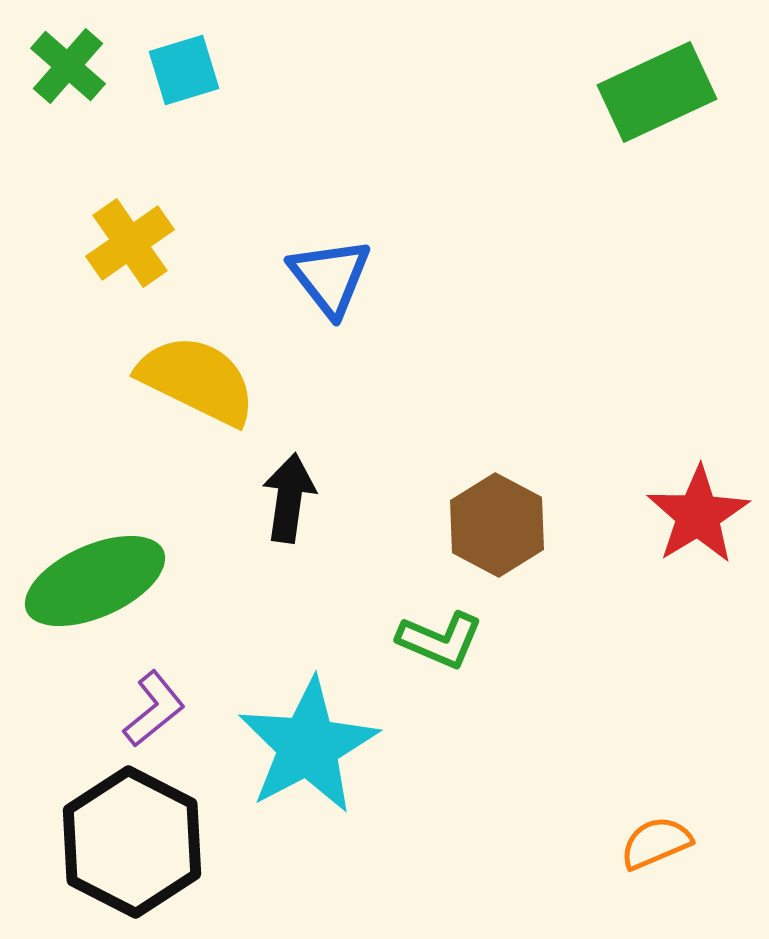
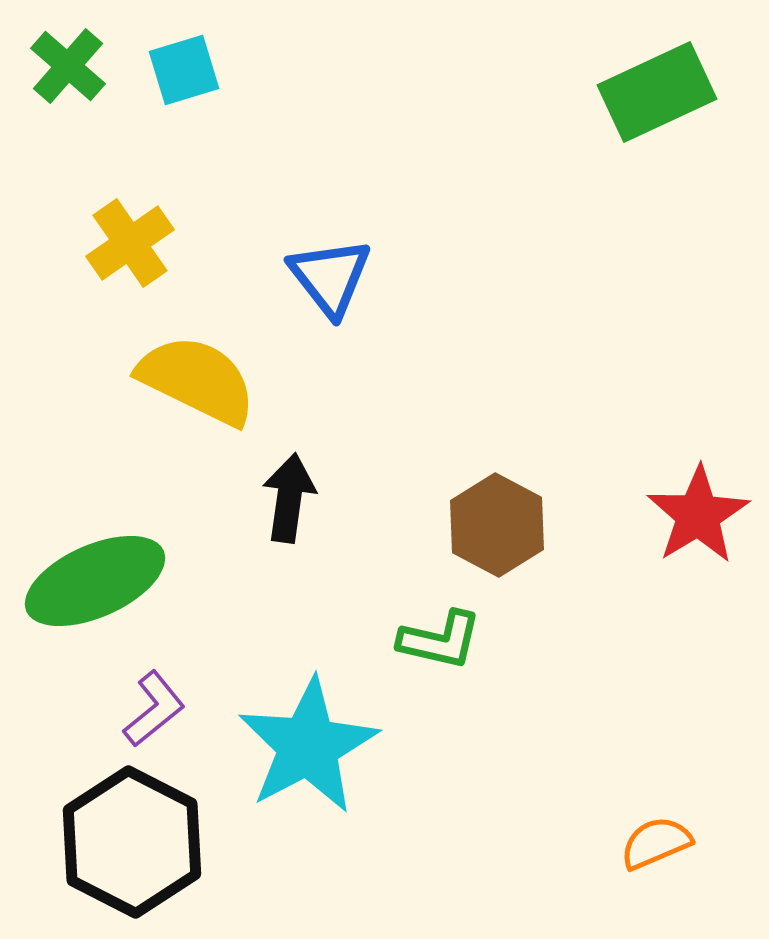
green L-shape: rotated 10 degrees counterclockwise
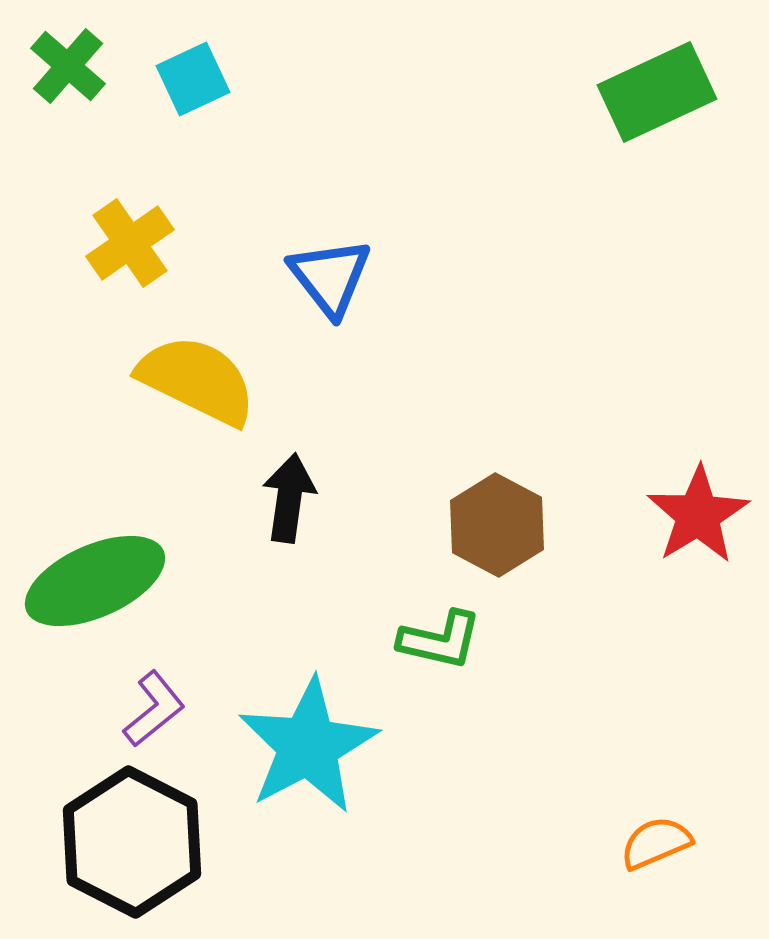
cyan square: moved 9 px right, 9 px down; rotated 8 degrees counterclockwise
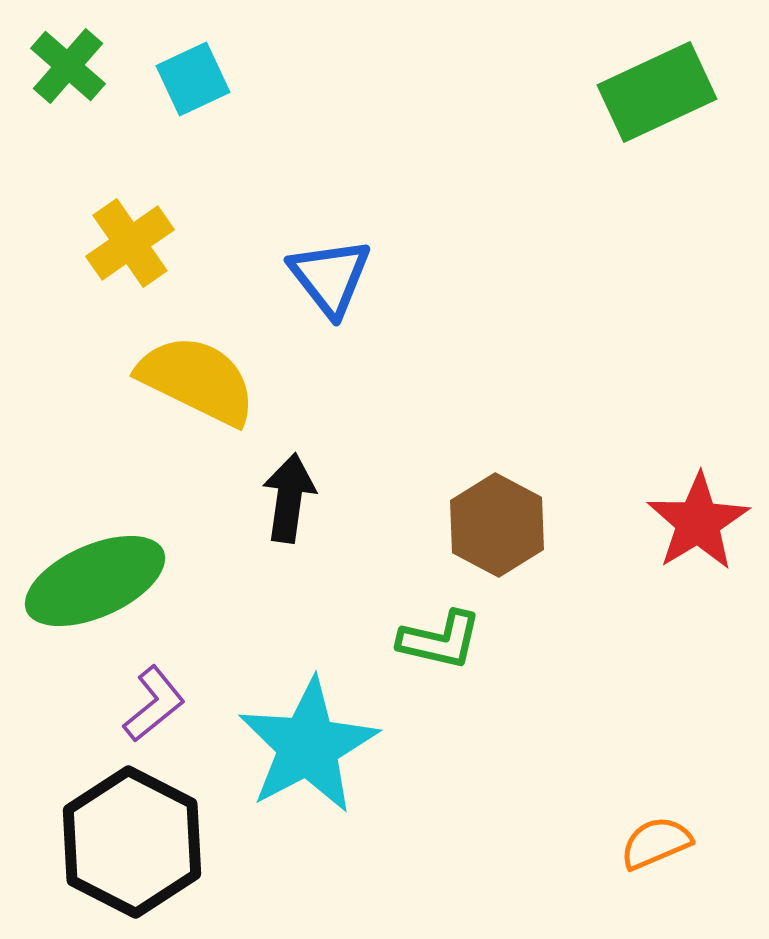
red star: moved 7 px down
purple L-shape: moved 5 px up
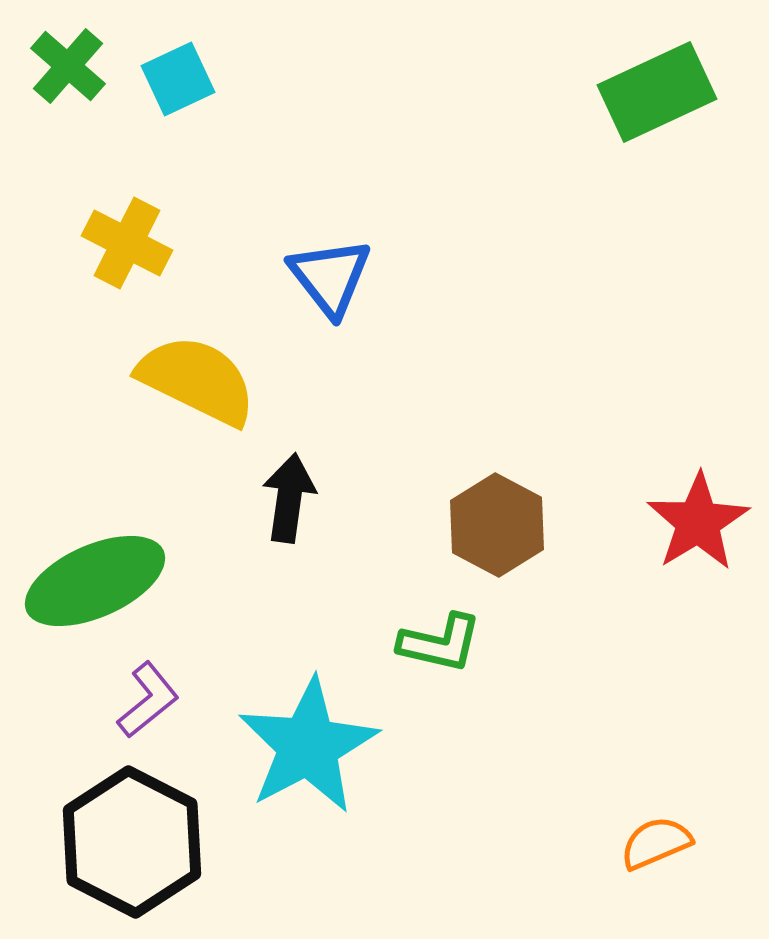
cyan square: moved 15 px left
yellow cross: moved 3 px left; rotated 28 degrees counterclockwise
green L-shape: moved 3 px down
purple L-shape: moved 6 px left, 4 px up
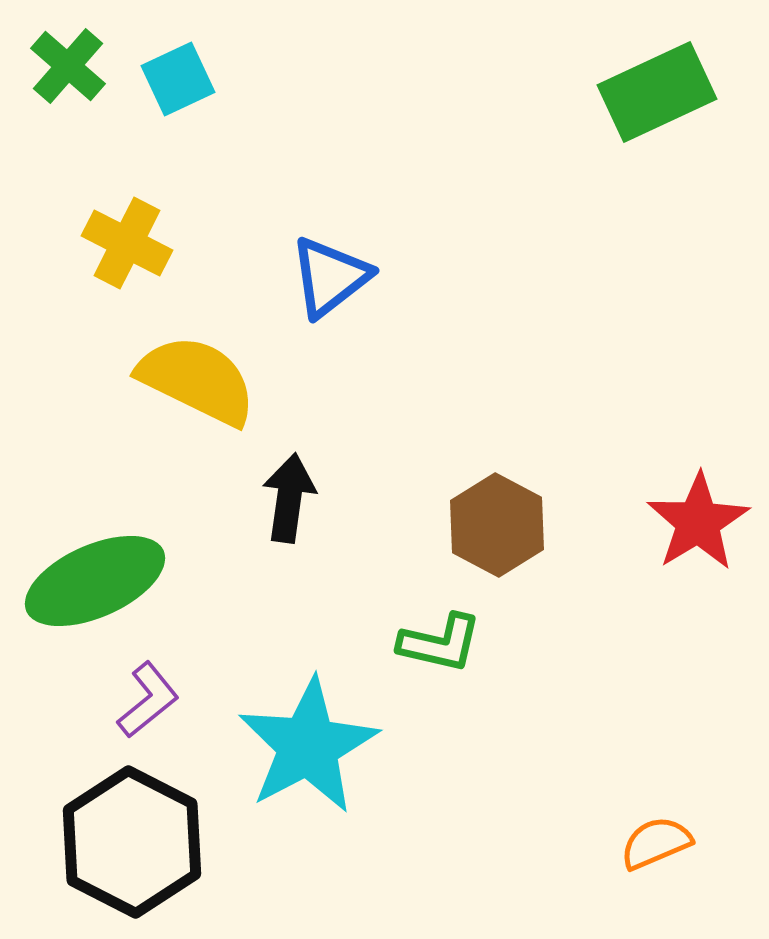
blue triangle: rotated 30 degrees clockwise
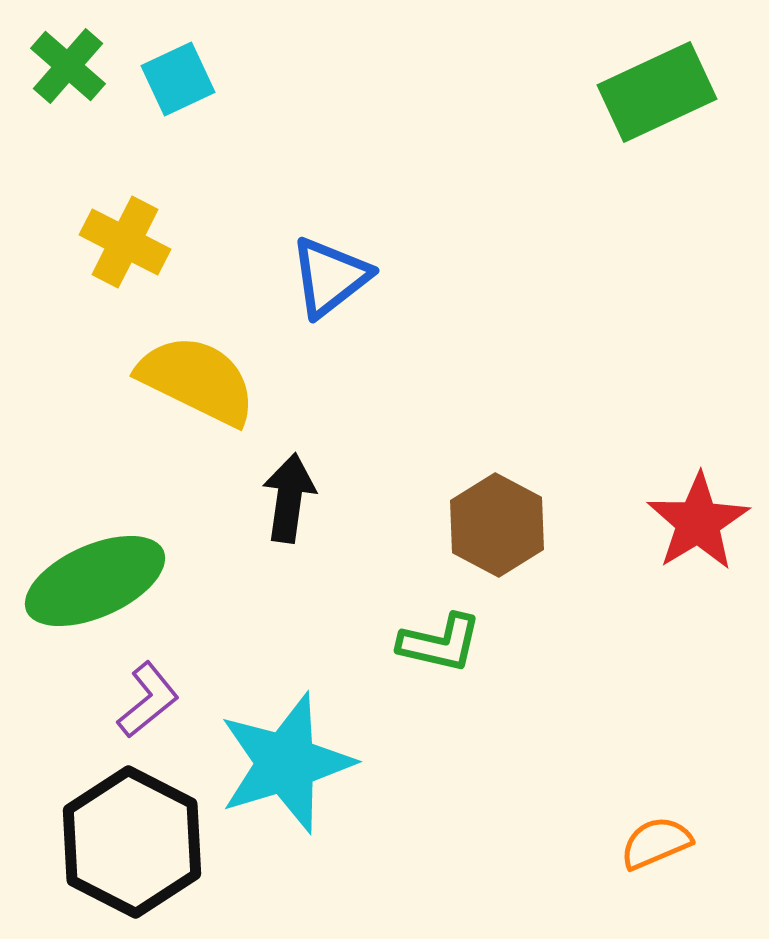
yellow cross: moved 2 px left, 1 px up
cyan star: moved 22 px left, 17 px down; rotated 11 degrees clockwise
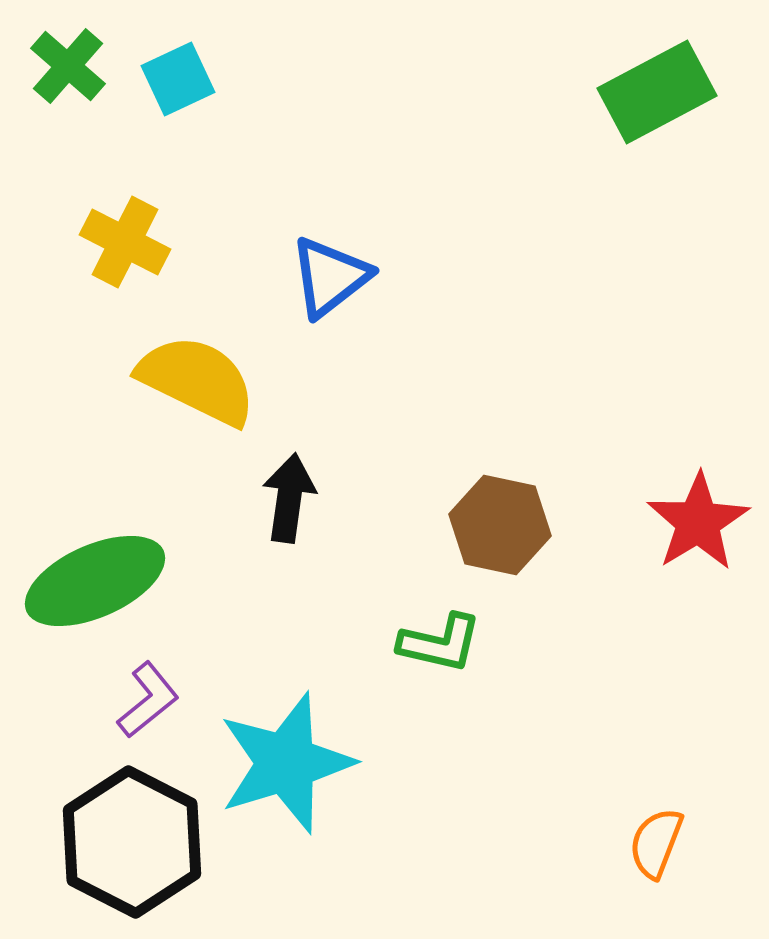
green rectangle: rotated 3 degrees counterclockwise
brown hexagon: moved 3 px right; rotated 16 degrees counterclockwise
orange semicircle: rotated 46 degrees counterclockwise
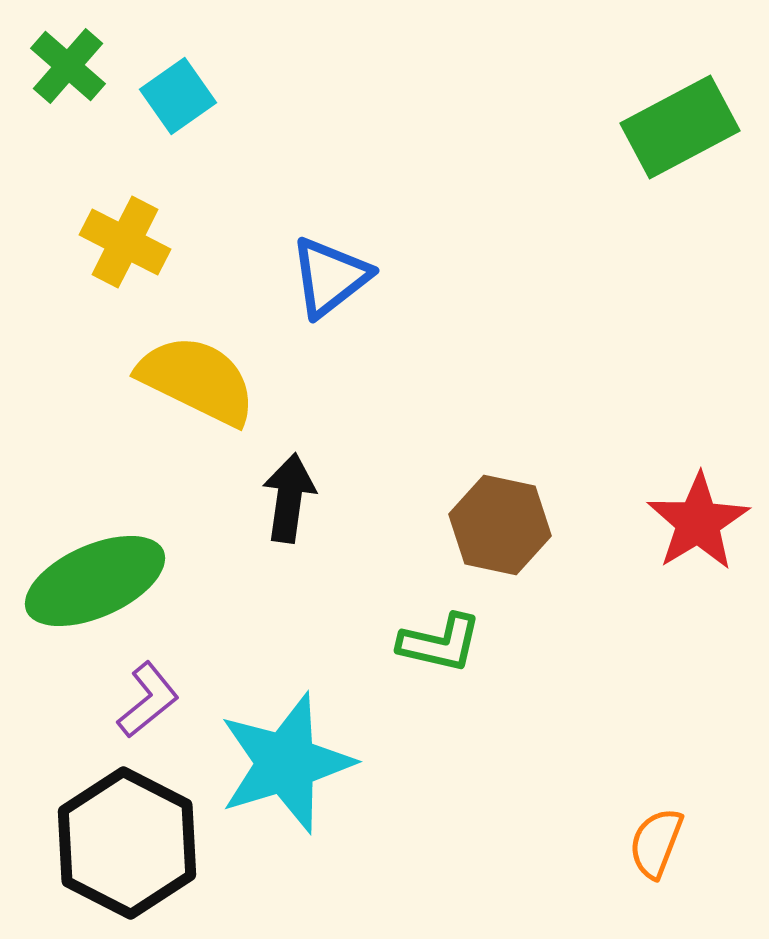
cyan square: moved 17 px down; rotated 10 degrees counterclockwise
green rectangle: moved 23 px right, 35 px down
black hexagon: moved 5 px left, 1 px down
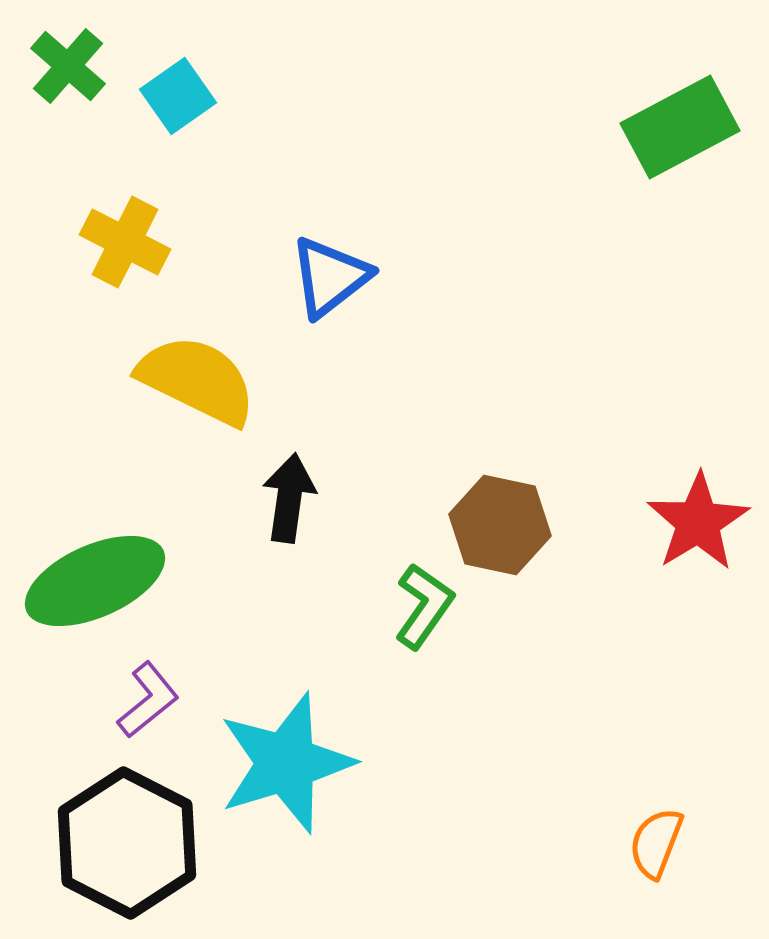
green L-shape: moved 16 px left, 37 px up; rotated 68 degrees counterclockwise
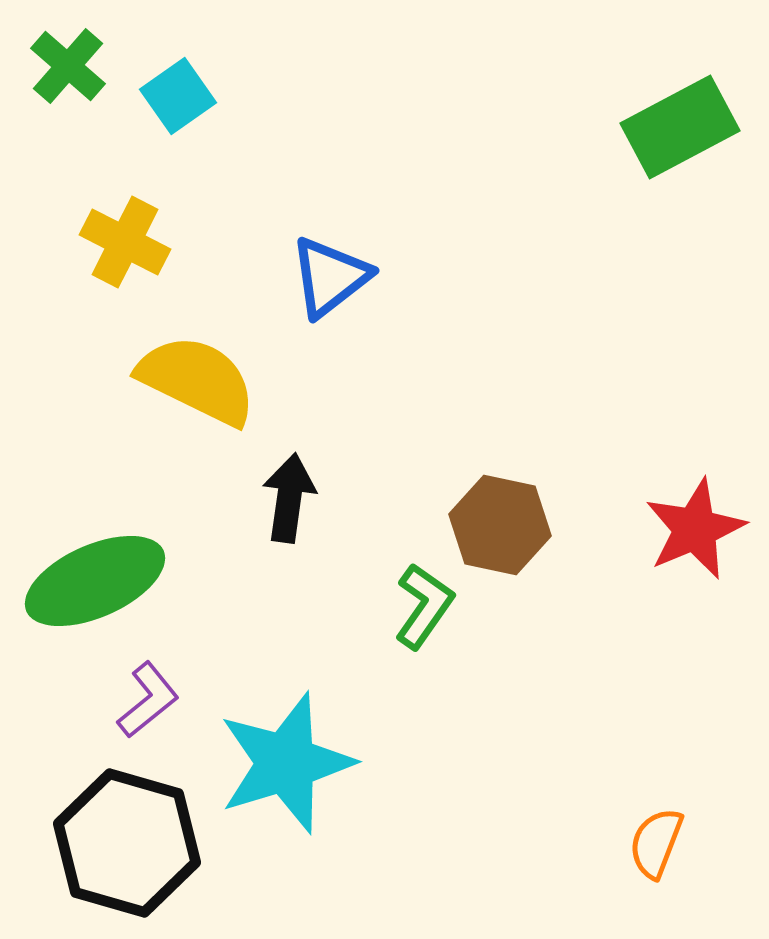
red star: moved 3 px left, 7 px down; rotated 8 degrees clockwise
black hexagon: rotated 11 degrees counterclockwise
